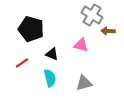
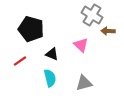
pink triangle: rotated 28 degrees clockwise
red line: moved 2 px left, 2 px up
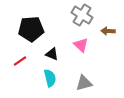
gray cross: moved 10 px left
black pentagon: rotated 20 degrees counterclockwise
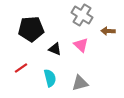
black triangle: moved 3 px right, 5 px up
red line: moved 1 px right, 7 px down
gray triangle: moved 4 px left
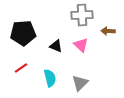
gray cross: rotated 35 degrees counterclockwise
black pentagon: moved 8 px left, 4 px down
black triangle: moved 1 px right, 3 px up
gray triangle: rotated 30 degrees counterclockwise
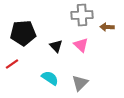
brown arrow: moved 1 px left, 4 px up
black triangle: rotated 24 degrees clockwise
red line: moved 9 px left, 4 px up
cyan semicircle: rotated 42 degrees counterclockwise
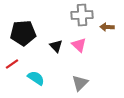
pink triangle: moved 2 px left
cyan semicircle: moved 14 px left
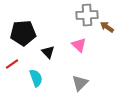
gray cross: moved 5 px right
brown arrow: rotated 32 degrees clockwise
black triangle: moved 8 px left, 6 px down
cyan semicircle: rotated 36 degrees clockwise
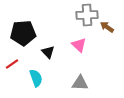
gray triangle: rotated 48 degrees clockwise
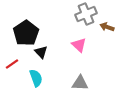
gray cross: moved 1 px left, 1 px up; rotated 20 degrees counterclockwise
brown arrow: rotated 16 degrees counterclockwise
black pentagon: moved 3 px right; rotated 30 degrees counterclockwise
black triangle: moved 7 px left
